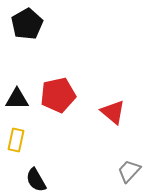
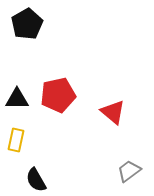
gray trapezoid: rotated 10 degrees clockwise
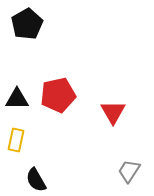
red triangle: rotated 20 degrees clockwise
gray trapezoid: rotated 20 degrees counterclockwise
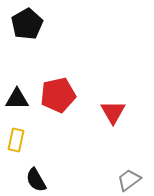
gray trapezoid: moved 9 px down; rotated 20 degrees clockwise
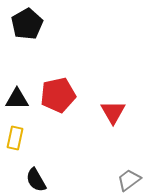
yellow rectangle: moved 1 px left, 2 px up
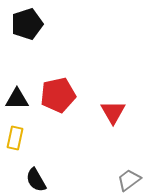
black pentagon: rotated 12 degrees clockwise
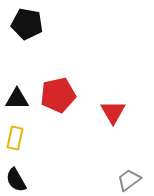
black pentagon: rotated 28 degrees clockwise
black semicircle: moved 20 px left
